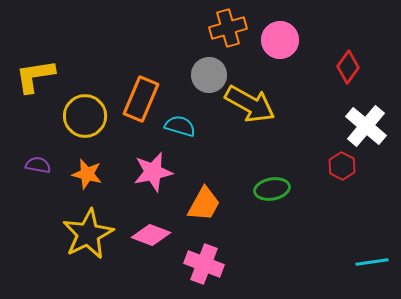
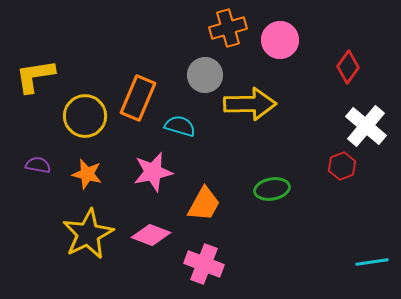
gray circle: moved 4 px left
orange rectangle: moved 3 px left, 1 px up
yellow arrow: rotated 30 degrees counterclockwise
red hexagon: rotated 12 degrees clockwise
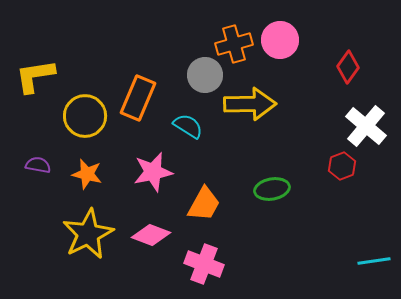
orange cross: moved 6 px right, 16 px down
cyan semicircle: moved 8 px right; rotated 16 degrees clockwise
cyan line: moved 2 px right, 1 px up
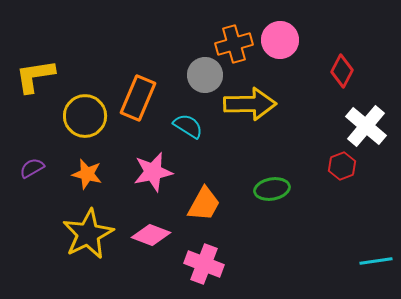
red diamond: moved 6 px left, 4 px down; rotated 8 degrees counterclockwise
purple semicircle: moved 6 px left, 3 px down; rotated 40 degrees counterclockwise
cyan line: moved 2 px right
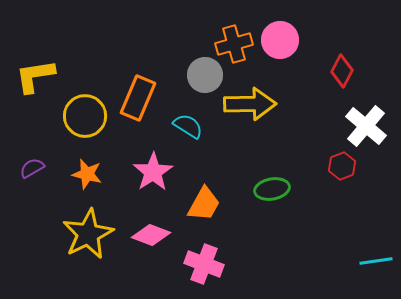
pink star: rotated 21 degrees counterclockwise
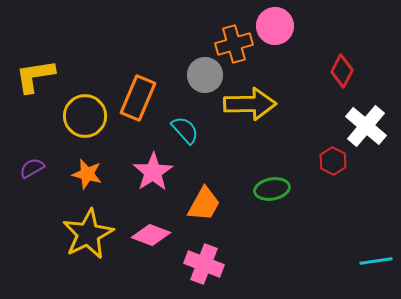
pink circle: moved 5 px left, 14 px up
cyan semicircle: moved 3 px left, 4 px down; rotated 16 degrees clockwise
red hexagon: moved 9 px left, 5 px up; rotated 12 degrees counterclockwise
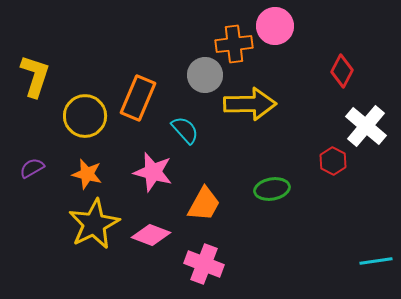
orange cross: rotated 9 degrees clockwise
yellow L-shape: rotated 117 degrees clockwise
pink star: rotated 24 degrees counterclockwise
yellow star: moved 6 px right, 10 px up
